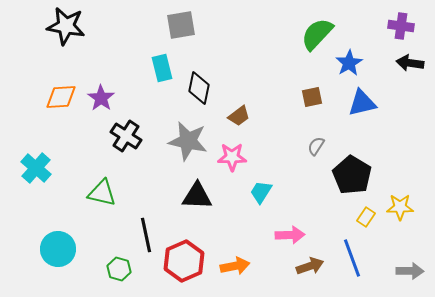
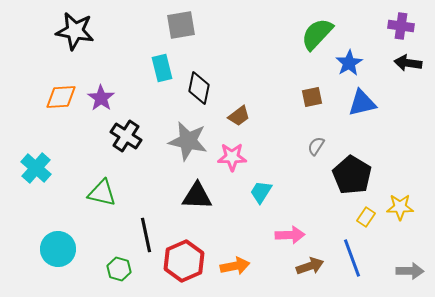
black star: moved 9 px right, 5 px down
black arrow: moved 2 px left
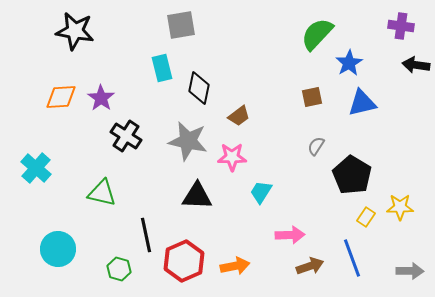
black arrow: moved 8 px right, 2 px down
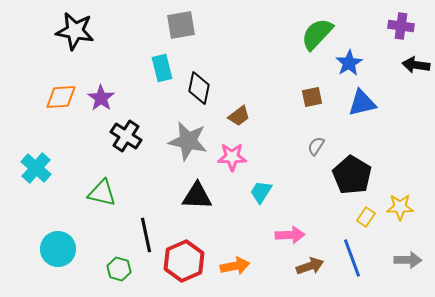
gray arrow: moved 2 px left, 11 px up
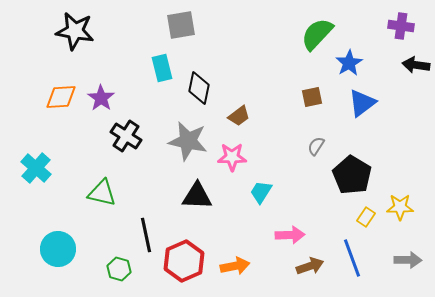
blue triangle: rotated 24 degrees counterclockwise
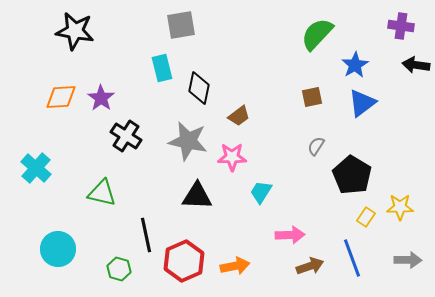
blue star: moved 6 px right, 2 px down
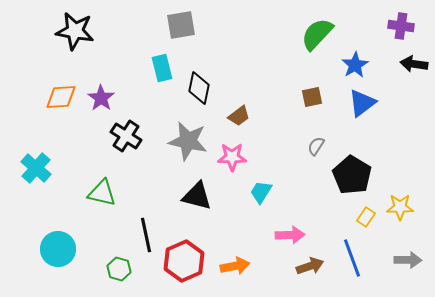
black arrow: moved 2 px left, 1 px up
black triangle: rotated 12 degrees clockwise
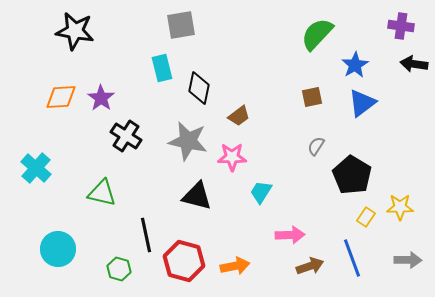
red hexagon: rotated 21 degrees counterclockwise
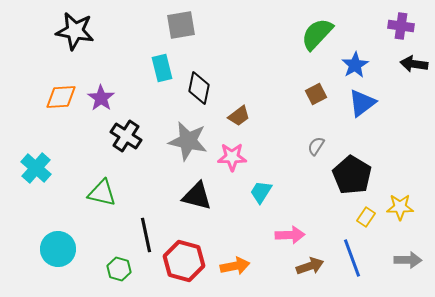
brown square: moved 4 px right, 3 px up; rotated 15 degrees counterclockwise
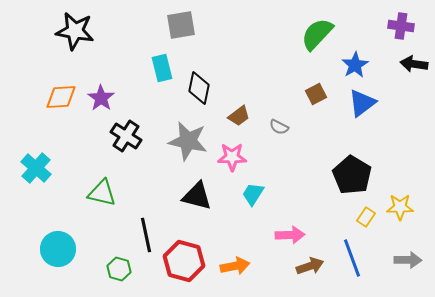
gray semicircle: moved 37 px left, 19 px up; rotated 96 degrees counterclockwise
cyan trapezoid: moved 8 px left, 2 px down
